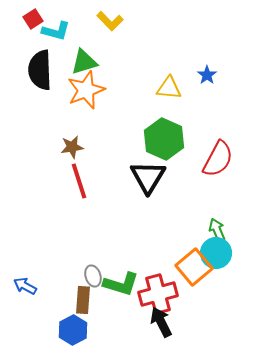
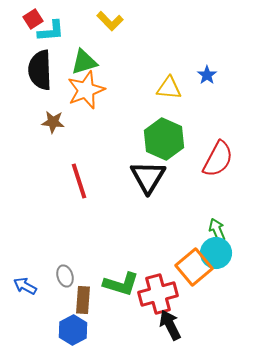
cyan L-shape: moved 5 px left; rotated 20 degrees counterclockwise
brown star: moved 19 px left, 25 px up; rotated 15 degrees clockwise
gray ellipse: moved 28 px left
black arrow: moved 9 px right, 3 px down
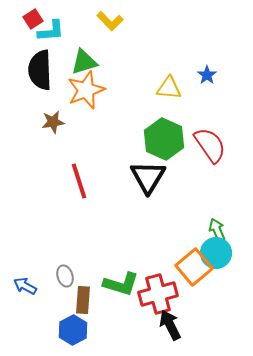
brown star: rotated 15 degrees counterclockwise
red semicircle: moved 8 px left, 14 px up; rotated 63 degrees counterclockwise
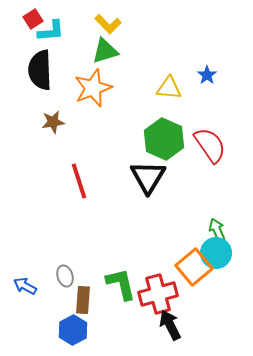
yellow L-shape: moved 2 px left, 3 px down
green triangle: moved 21 px right, 11 px up
orange star: moved 7 px right, 2 px up
green L-shape: rotated 120 degrees counterclockwise
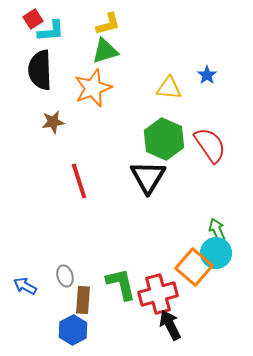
yellow L-shape: rotated 60 degrees counterclockwise
orange square: rotated 9 degrees counterclockwise
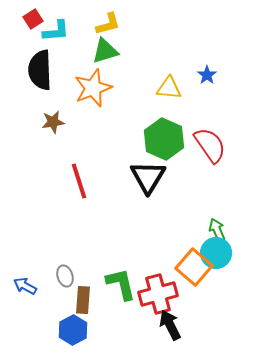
cyan L-shape: moved 5 px right
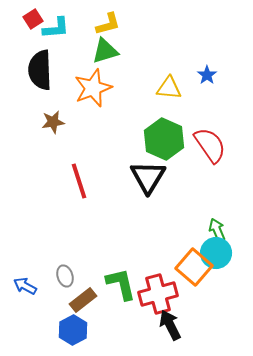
cyan L-shape: moved 3 px up
brown rectangle: rotated 48 degrees clockwise
